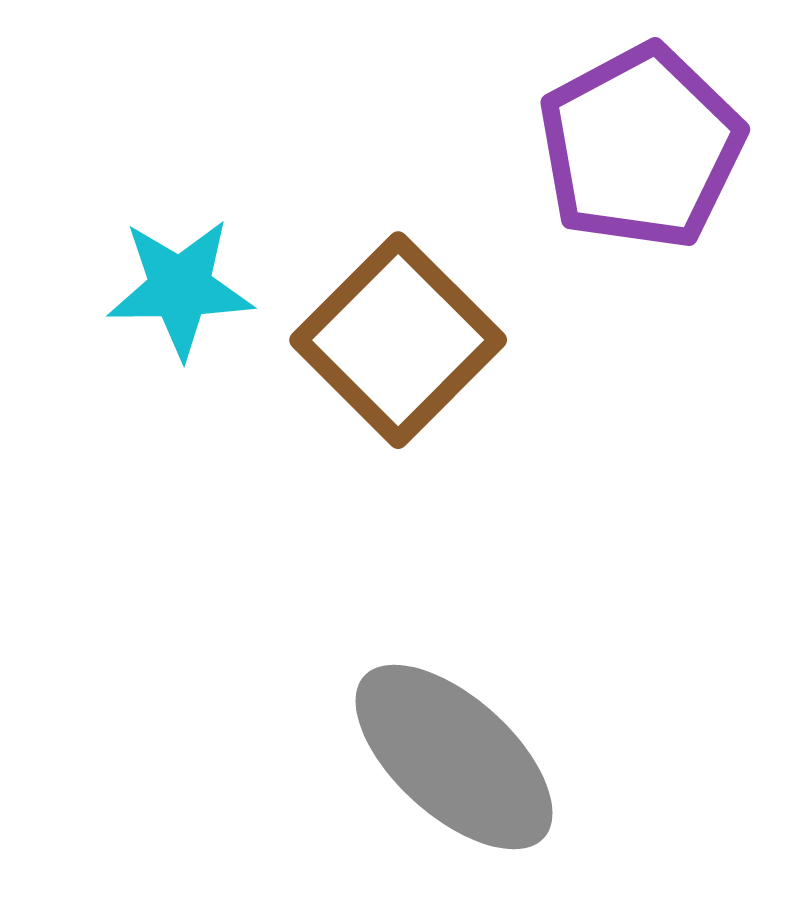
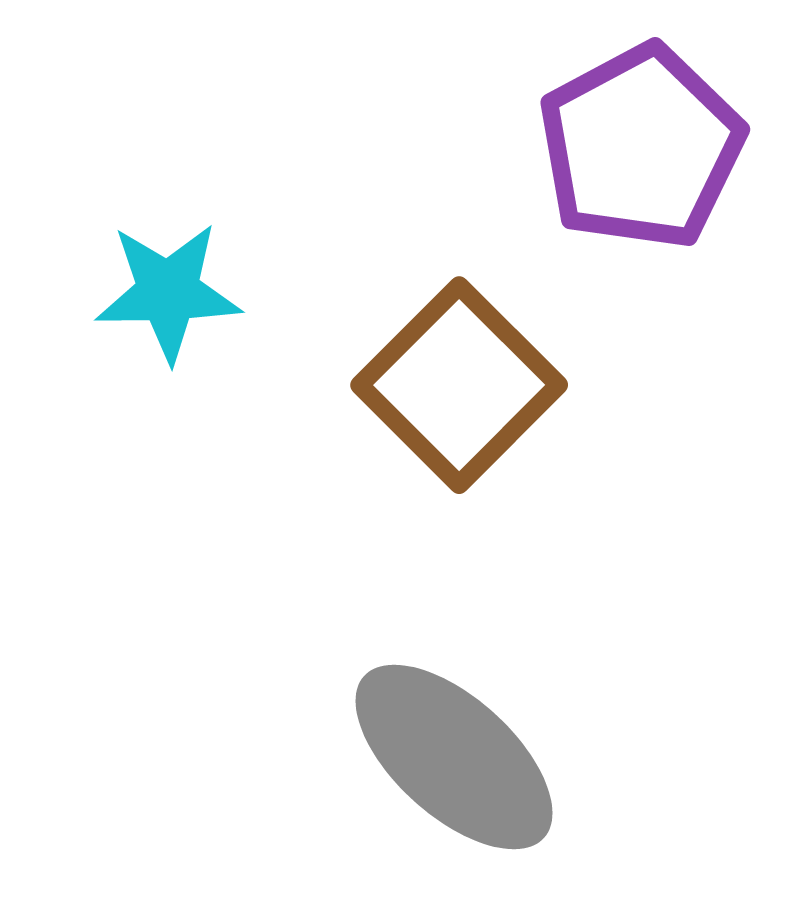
cyan star: moved 12 px left, 4 px down
brown square: moved 61 px right, 45 px down
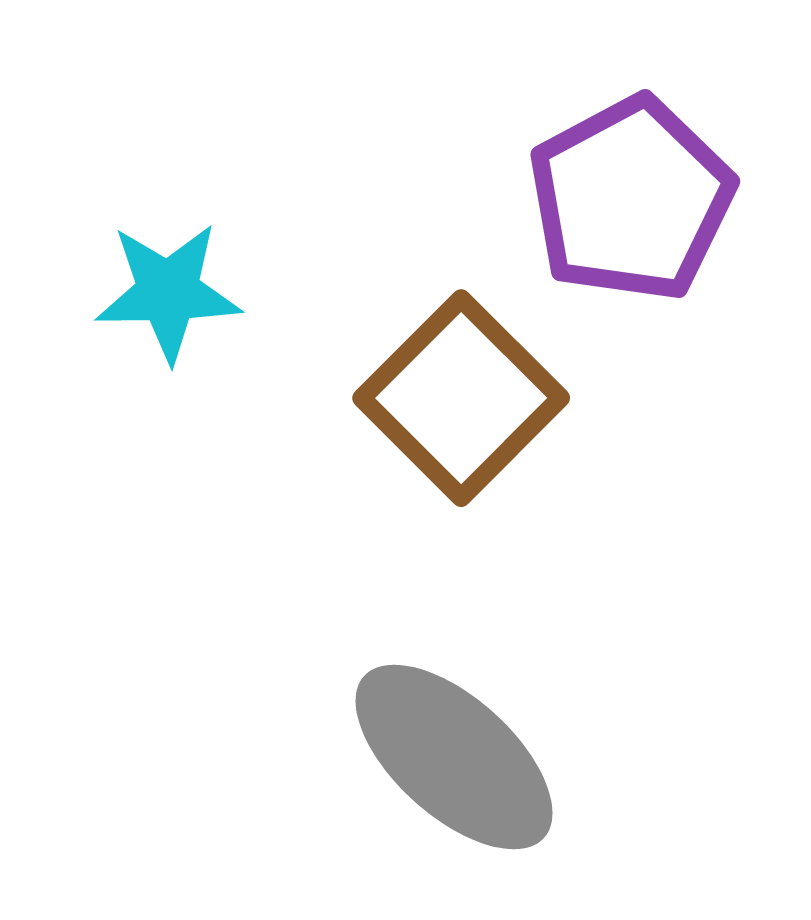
purple pentagon: moved 10 px left, 52 px down
brown square: moved 2 px right, 13 px down
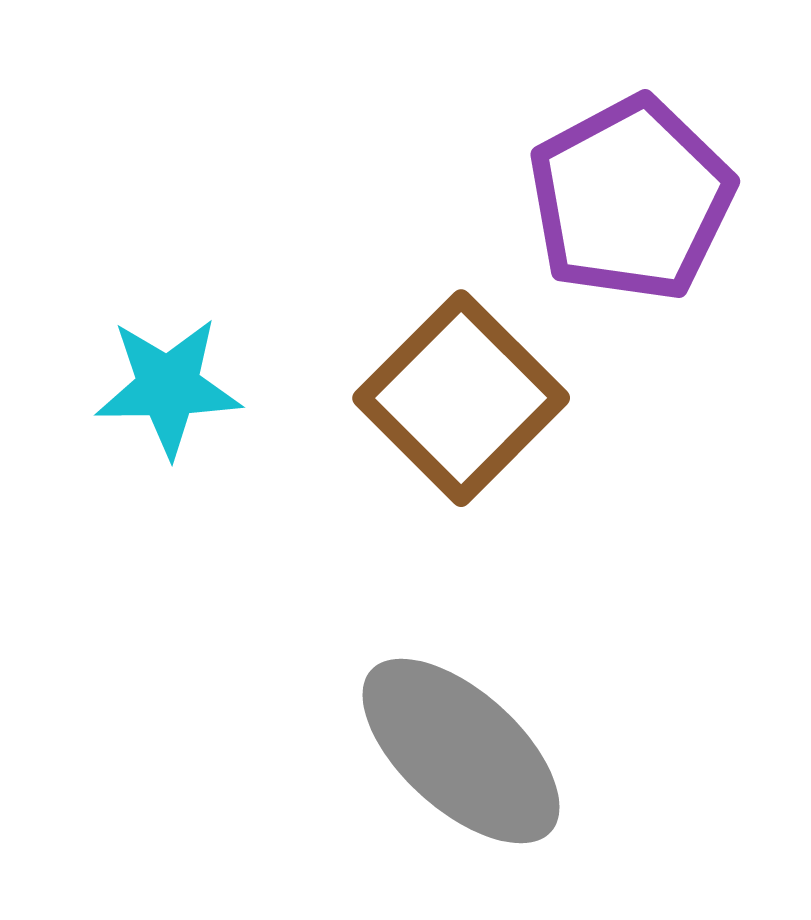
cyan star: moved 95 px down
gray ellipse: moved 7 px right, 6 px up
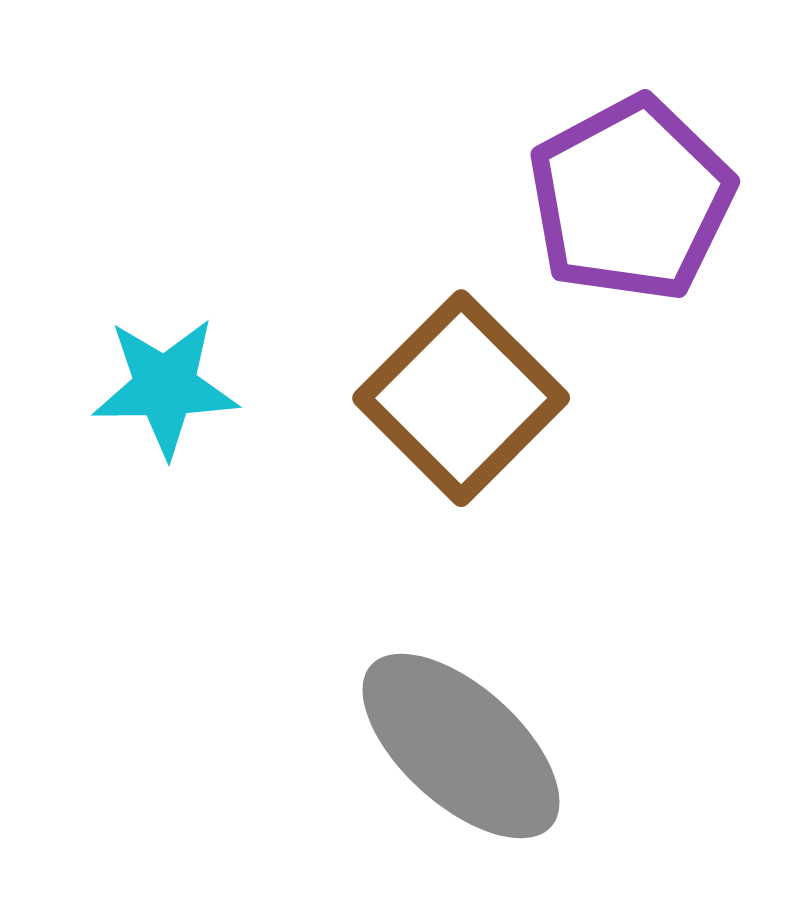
cyan star: moved 3 px left
gray ellipse: moved 5 px up
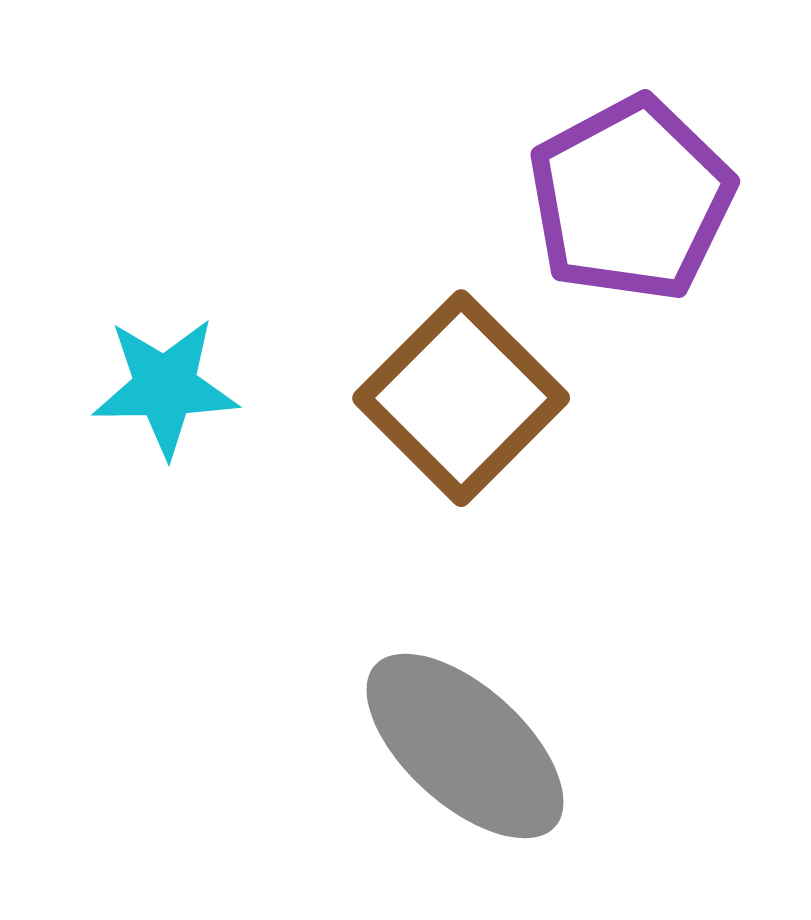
gray ellipse: moved 4 px right
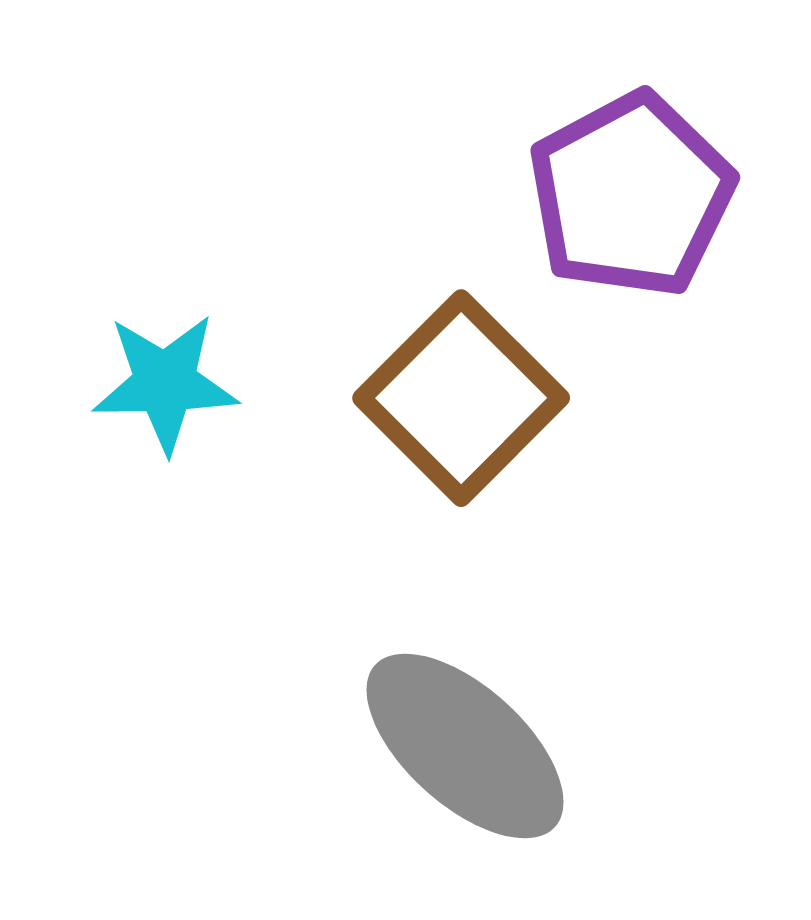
purple pentagon: moved 4 px up
cyan star: moved 4 px up
